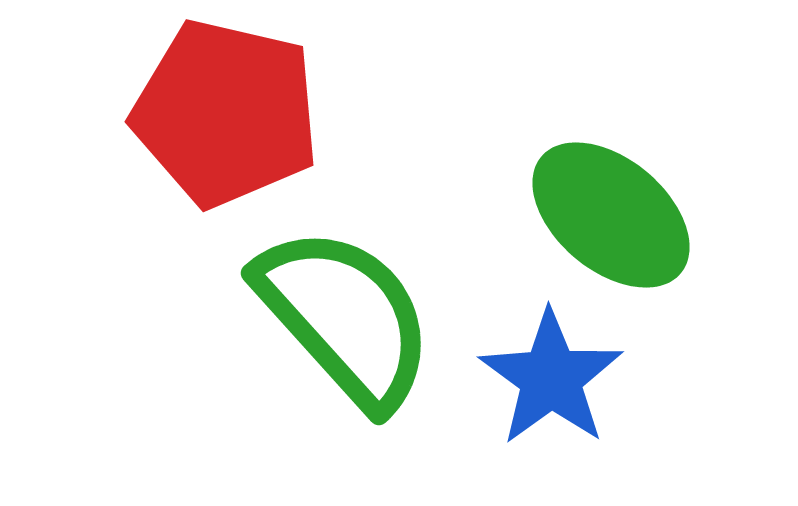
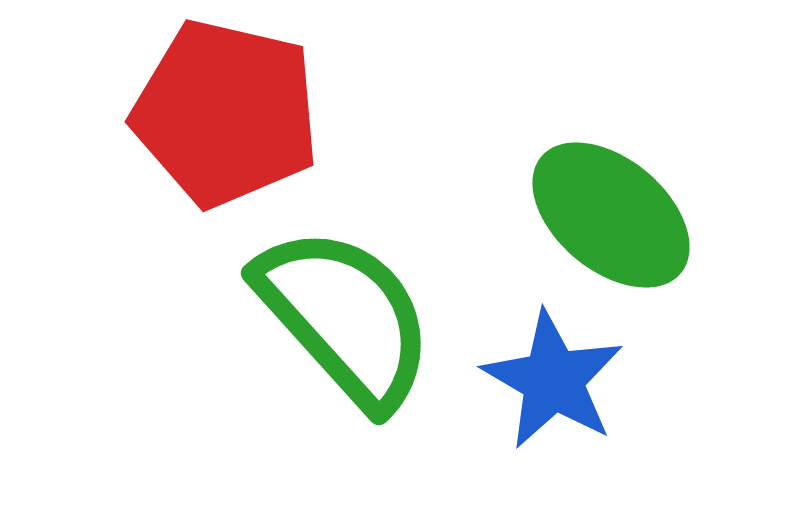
blue star: moved 2 px right, 2 px down; rotated 6 degrees counterclockwise
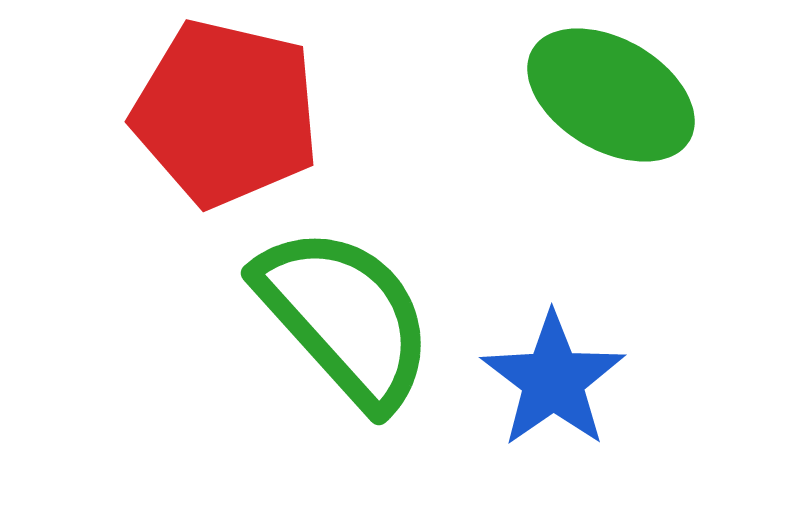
green ellipse: moved 120 px up; rotated 10 degrees counterclockwise
blue star: rotated 7 degrees clockwise
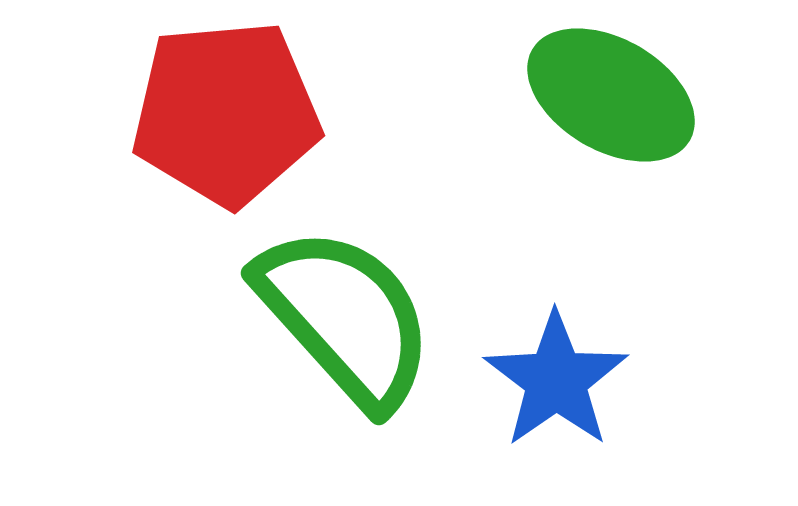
red pentagon: rotated 18 degrees counterclockwise
blue star: moved 3 px right
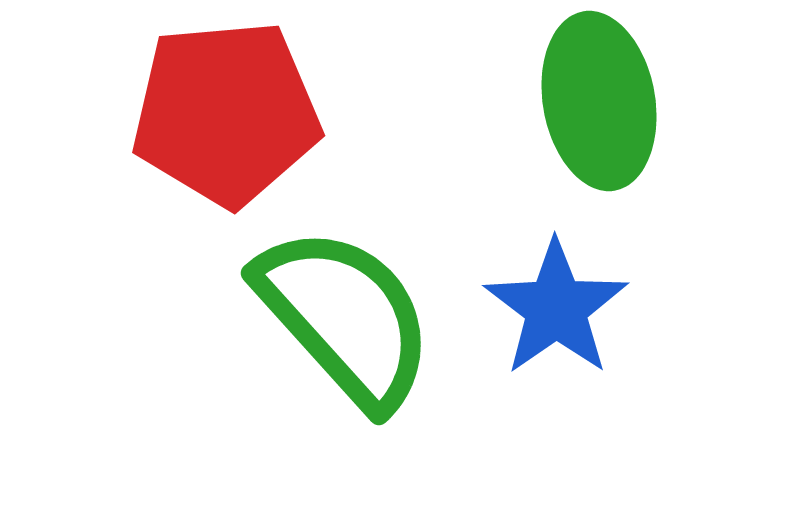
green ellipse: moved 12 px left, 6 px down; rotated 50 degrees clockwise
blue star: moved 72 px up
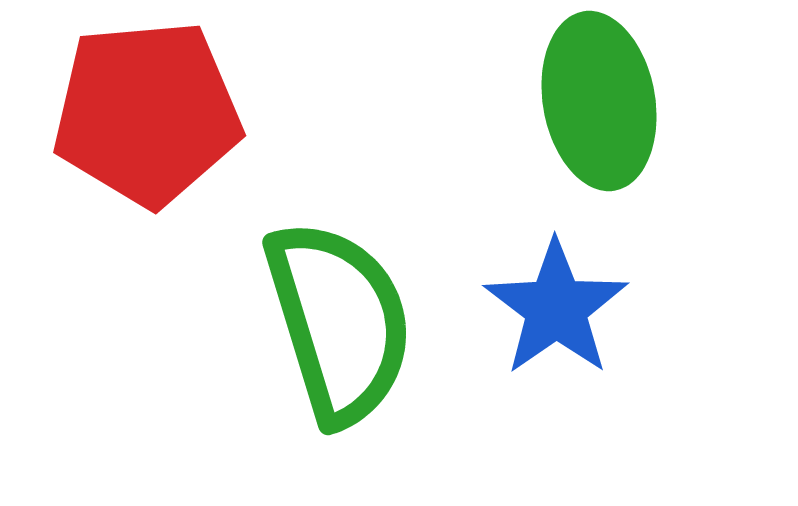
red pentagon: moved 79 px left
green semicircle: moved 6 px left, 5 px down; rotated 25 degrees clockwise
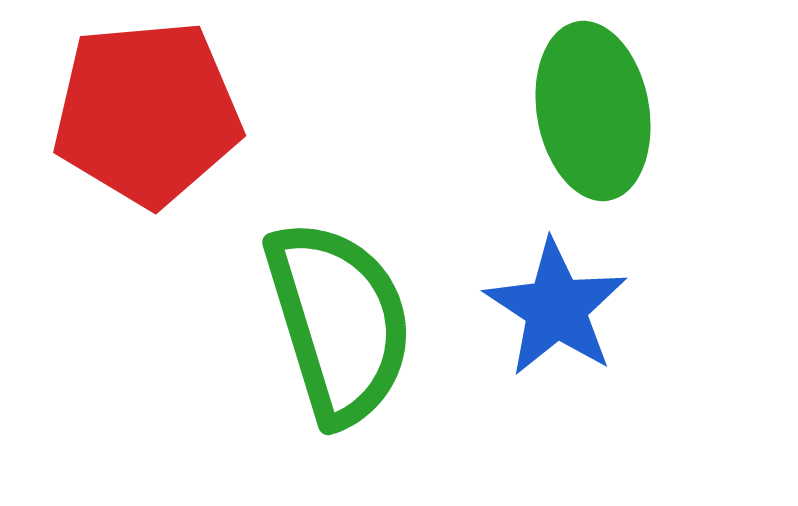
green ellipse: moved 6 px left, 10 px down
blue star: rotated 4 degrees counterclockwise
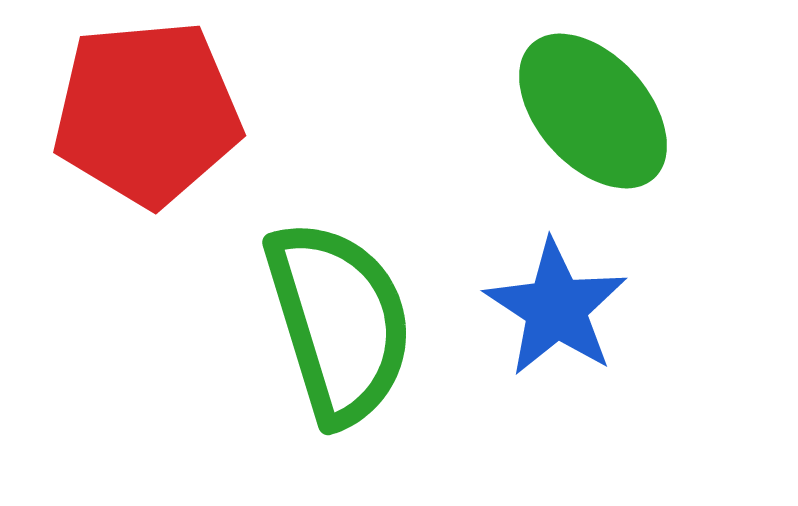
green ellipse: rotated 32 degrees counterclockwise
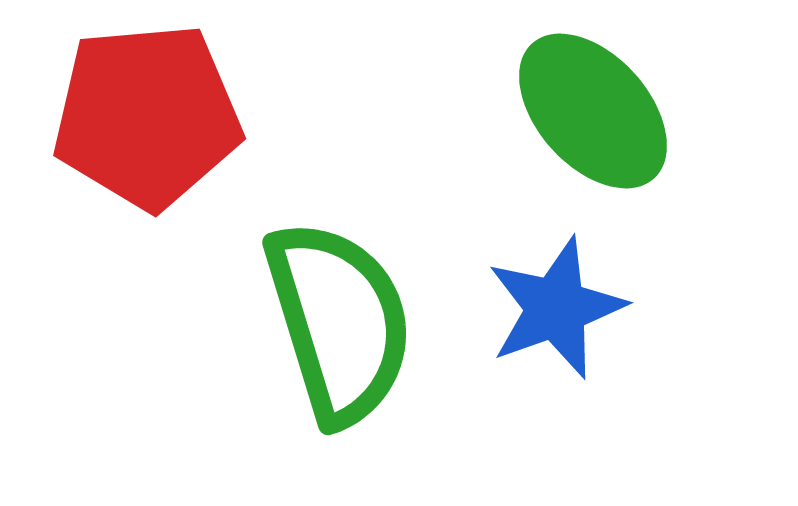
red pentagon: moved 3 px down
blue star: rotated 19 degrees clockwise
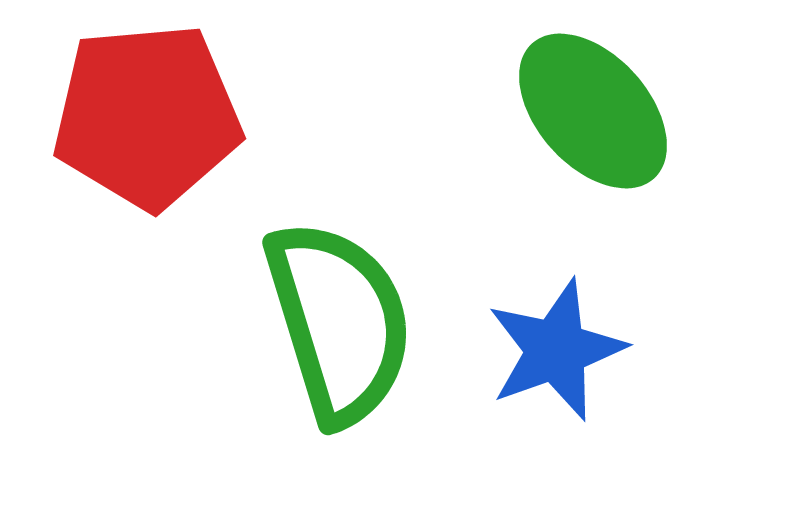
blue star: moved 42 px down
